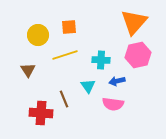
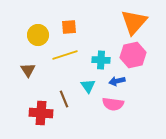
pink hexagon: moved 5 px left
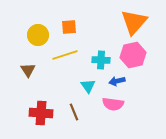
brown line: moved 10 px right, 13 px down
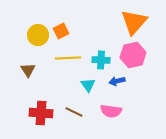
orange square: moved 8 px left, 4 px down; rotated 21 degrees counterclockwise
yellow line: moved 3 px right, 3 px down; rotated 15 degrees clockwise
cyan triangle: moved 1 px up
pink semicircle: moved 2 px left, 7 px down
brown line: rotated 42 degrees counterclockwise
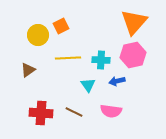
orange square: moved 5 px up
brown triangle: rotated 28 degrees clockwise
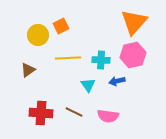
pink semicircle: moved 3 px left, 5 px down
